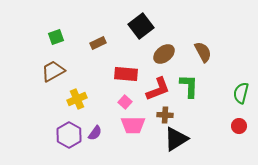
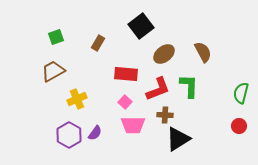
brown rectangle: rotated 35 degrees counterclockwise
black triangle: moved 2 px right
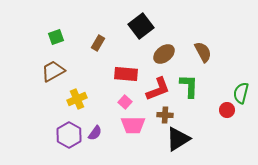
red circle: moved 12 px left, 16 px up
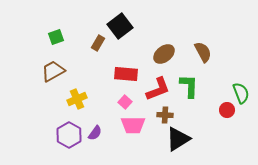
black square: moved 21 px left
green semicircle: rotated 145 degrees clockwise
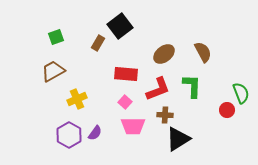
green L-shape: moved 3 px right
pink trapezoid: moved 1 px down
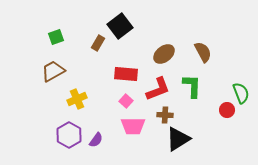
pink square: moved 1 px right, 1 px up
purple semicircle: moved 1 px right, 7 px down
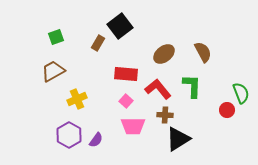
red L-shape: rotated 108 degrees counterclockwise
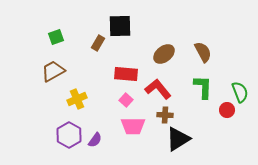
black square: rotated 35 degrees clockwise
green L-shape: moved 11 px right, 1 px down
green semicircle: moved 1 px left, 1 px up
pink square: moved 1 px up
purple semicircle: moved 1 px left
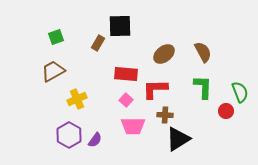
red L-shape: moved 3 px left; rotated 52 degrees counterclockwise
red circle: moved 1 px left, 1 px down
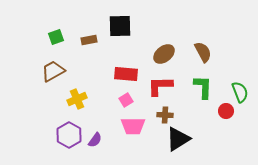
brown rectangle: moved 9 px left, 3 px up; rotated 49 degrees clockwise
red L-shape: moved 5 px right, 3 px up
pink square: rotated 16 degrees clockwise
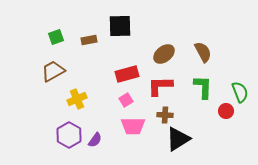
red rectangle: moved 1 px right; rotated 20 degrees counterclockwise
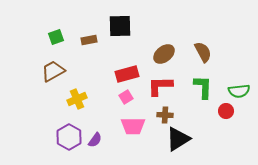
green semicircle: moved 1 px left, 1 px up; rotated 105 degrees clockwise
pink square: moved 3 px up
purple hexagon: moved 2 px down
